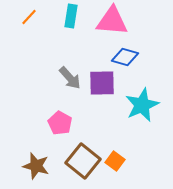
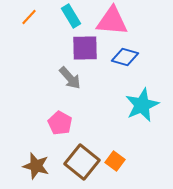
cyan rectangle: rotated 40 degrees counterclockwise
purple square: moved 17 px left, 35 px up
brown square: moved 1 px left, 1 px down
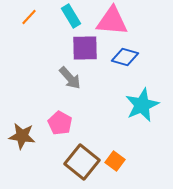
brown star: moved 14 px left, 30 px up; rotated 8 degrees counterclockwise
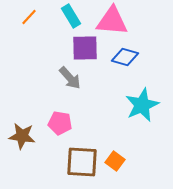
pink pentagon: rotated 20 degrees counterclockwise
brown square: rotated 36 degrees counterclockwise
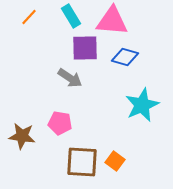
gray arrow: rotated 15 degrees counterclockwise
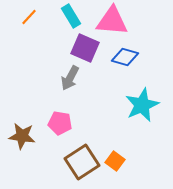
purple square: rotated 24 degrees clockwise
gray arrow: rotated 85 degrees clockwise
brown square: rotated 36 degrees counterclockwise
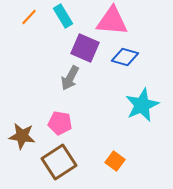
cyan rectangle: moved 8 px left
brown square: moved 23 px left
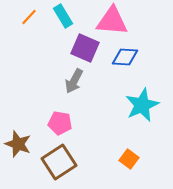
blue diamond: rotated 12 degrees counterclockwise
gray arrow: moved 4 px right, 3 px down
brown star: moved 4 px left, 8 px down; rotated 12 degrees clockwise
orange square: moved 14 px right, 2 px up
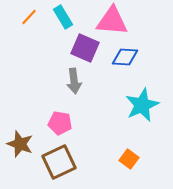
cyan rectangle: moved 1 px down
gray arrow: rotated 35 degrees counterclockwise
brown star: moved 2 px right
brown square: rotated 8 degrees clockwise
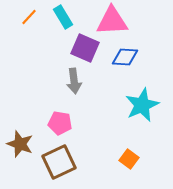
pink triangle: rotated 8 degrees counterclockwise
